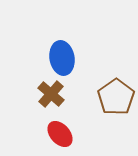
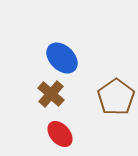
blue ellipse: rotated 36 degrees counterclockwise
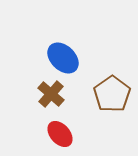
blue ellipse: moved 1 px right
brown pentagon: moved 4 px left, 3 px up
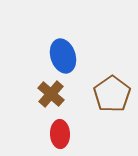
blue ellipse: moved 2 px up; rotated 28 degrees clockwise
red ellipse: rotated 40 degrees clockwise
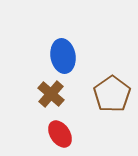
blue ellipse: rotated 8 degrees clockwise
red ellipse: rotated 32 degrees counterclockwise
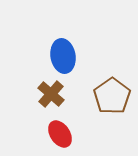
brown pentagon: moved 2 px down
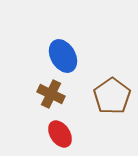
blue ellipse: rotated 20 degrees counterclockwise
brown cross: rotated 16 degrees counterclockwise
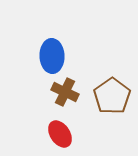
blue ellipse: moved 11 px left; rotated 28 degrees clockwise
brown cross: moved 14 px right, 2 px up
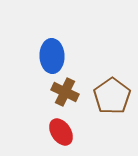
red ellipse: moved 1 px right, 2 px up
